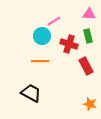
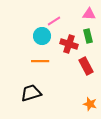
black trapezoid: rotated 45 degrees counterclockwise
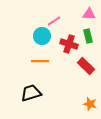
red rectangle: rotated 18 degrees counterclockwise
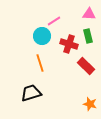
orange line: moved 2 px down; rotated 72 degrees clockwise
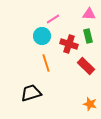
pink line: moved 1 px left, 2 px up
orange line: moved 6 px right
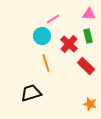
red cross: rotated 24 degrees clockwise
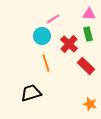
green rectangle: moved 2 px up
